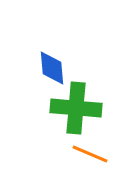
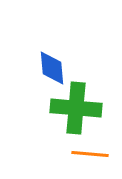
orange line: rotated 18 degrees counterclockwise
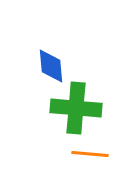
blue diamond: moved 1 px left, 2 px up
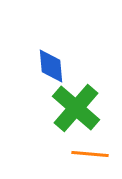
green cross: rotated 36 degrees clockwise
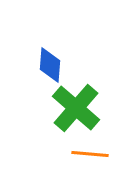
blue diamond: moved 1 px left, 1 px up; rotated 9 degrees clockwise
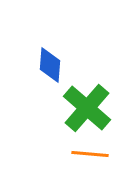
green cross: moved 11 px right
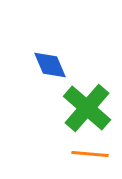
blue diamond: rotated 27 degrees counterclockwise
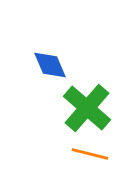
orange line: rotated 9 degrees clockwise
